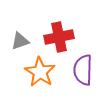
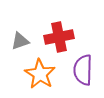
orange star: moved 2 px down
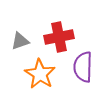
purple semicircle: moved 3 px up
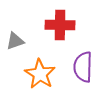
red cross: moved 1 px right, 12 px up; rotated 12 degrees clockwise
gray triangle: moved 5 px left
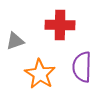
purple semicircle: moved 1 px left
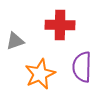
orange star: rotated 16 degrees clockwise
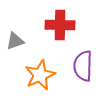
purple semicircle: moved 1 px right, 1 px up
orange star: moved 1 px down
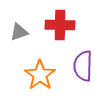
gray triangle: moved 4 px right, 9 px up
orange star: rotated 12 degrees counterclockwise
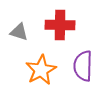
gray triangle: rotated 36 degrees clockwise
orange star: moved 1 px right, 5 px up; rotated 8 degrees clockwise
